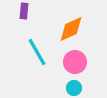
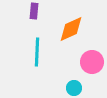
purple rectangle: moved 10 px right
cyan line: rotated 32 degrees clockwise
pink circle: moved 17 px right
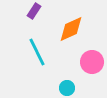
purple rectangle: rotated 28 degrees clockwise
cyan line: rotated 28 degrees counterclockwise
cyan circle: moved 7 px left
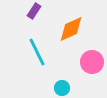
cyan circle: moved 5 px left
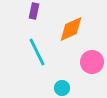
purple rectangle: rotated 21 degrees counterclockwise
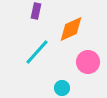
purple rectangle: moved 2 px right
cyan line: rotated 68 degrees clockwise
pink circle: moved 4 px left
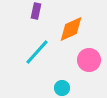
pink circle: moved 1 px right, 2 px up
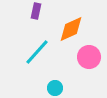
pink circle: moved 3 px up
cyan circle: moved 7 px left
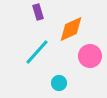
purple rectangle: moved 2 px right, 1 px down; rotated 28 degrees counterclockwise
pink circle: moved 1 px right, 1 px up
cyan circle: moved 4 px right, 5 px up
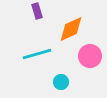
purple rectangle: moved 1 px left, 1 px up
cyan line: moved 2 px down; rotated 32 degrees clockwise
cyan circle: moved 2 px right, 1 px up
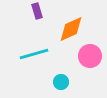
cyan line: moved 3 px left
